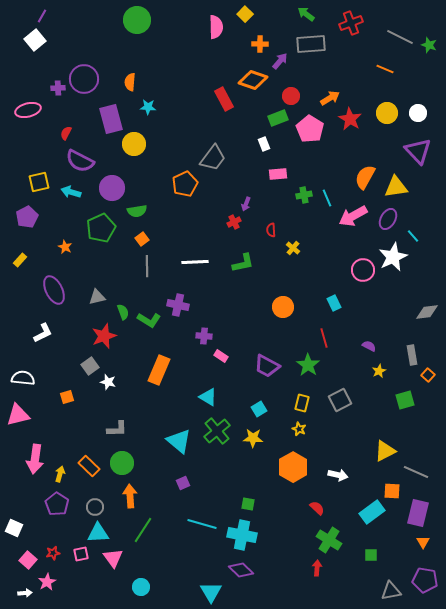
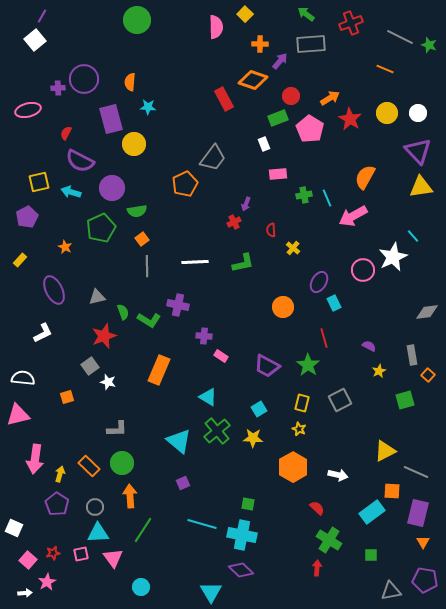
yellow triangle at (396, 187): moved 25 px right
purple ellipse at (388, 219): moved 69 px left, 63 px down
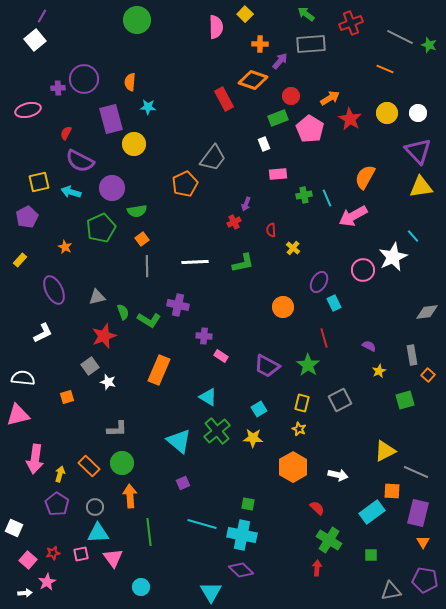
green line at (143, 530): moved 6 px right, 2 px down; rotated 40 degrees counterclockwise
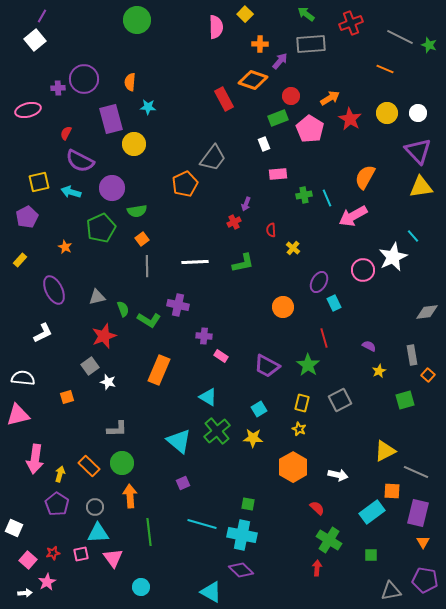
green semicircle at (123, 312): moved 3 px up
cyan triangle at (211, 592): rotated 30 degrees counterclockwise
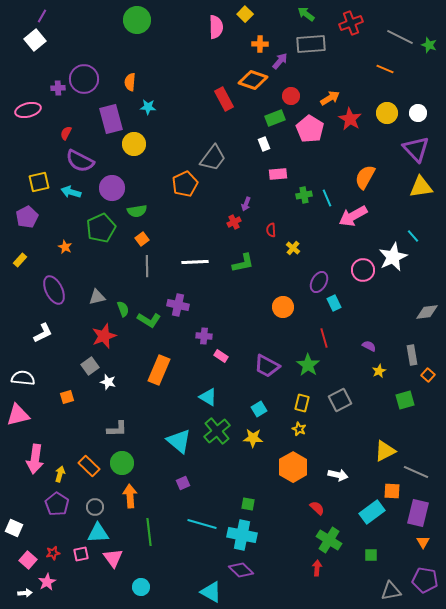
green rectangle at (278, 118): moved 3 px left
purple triangle at (418, 151): moved 2 px left, 2 px up
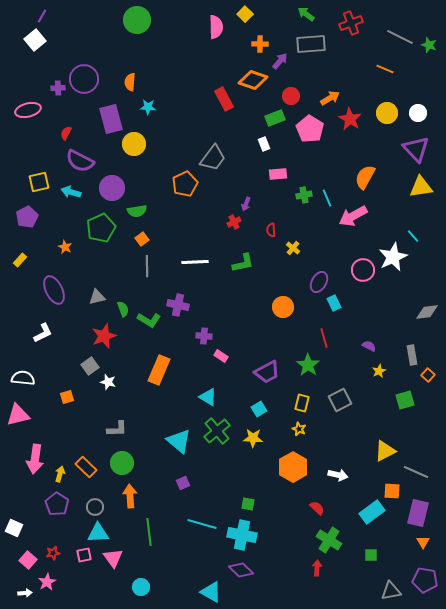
purple trapezoid at (267, 366): moved 6 px down; rotated 56 degrees counterclockwise
orange rectangle at (89, 466): moved 3 px left, 1 px down
pink square at (81, 554): moved 3 px right, 1 px down
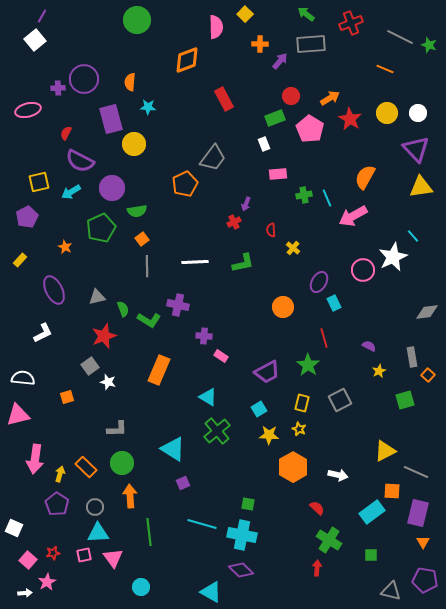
orange diamond at (253, 80): moved 66 px left, 20 px up; rotated 40 degrees counterclockwise
cyan arrow at (71, 192): rotated 48 degrees counterclockwise
gray rectangle at (412, 355): moved 2 px down
yellow star at (253, 438): moved 16 px right, 3 px up
cyan triangle at (179, 441): moved 6 px left, 8 px down; rotated 8 degrees counterclockwise
gray triangle at (391, 591): rotated 25 degrees clockwise
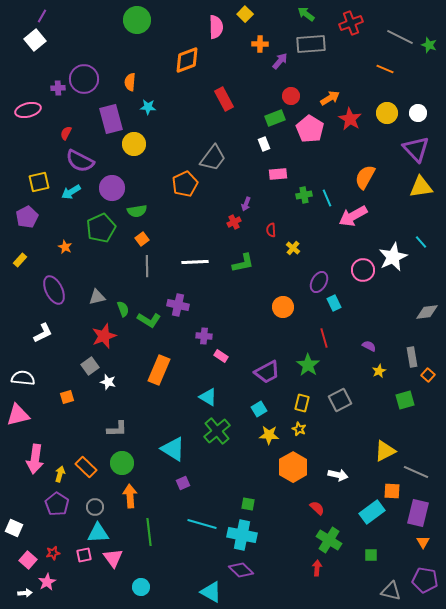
cyan line at (413, 236): moved 8 px right, 6 px down
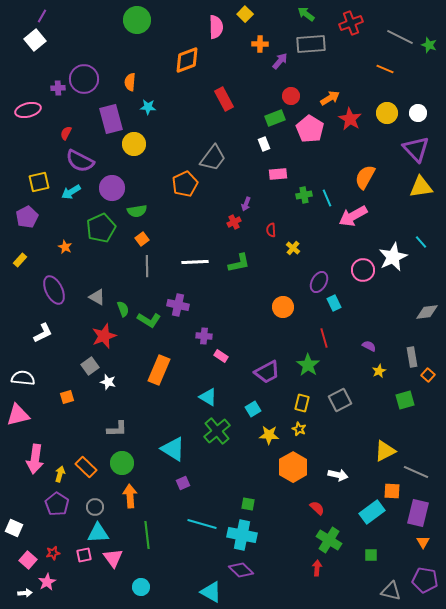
green L-shape at (243, 263): moved 4 px left
gray triangle at (97, 297): rotated 42 degrees clockwise
cyan square at (259, 409): moved 6 px left
green line at (149, 532): moved 2 px left, 3 px down
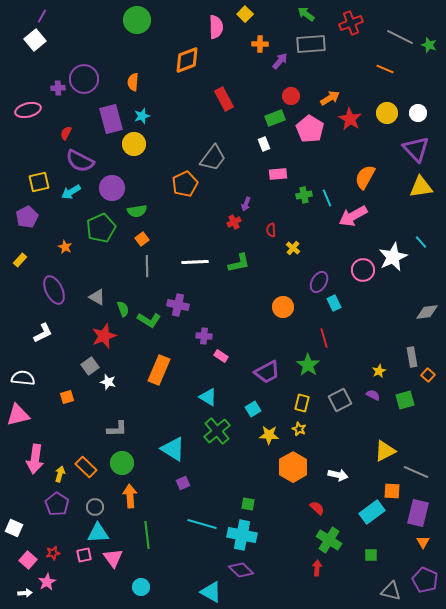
orange semicircle at (130, 82): moved 3 px right
cyan star at (148, 107): moved 6 px left, 9 px down; rotated 21 degrees counterclockwise
purple semicircle at (369, 346): moved 4 px right, 49 px down
purple pentagon at (425, 580): rotated 15 degrees clockwise
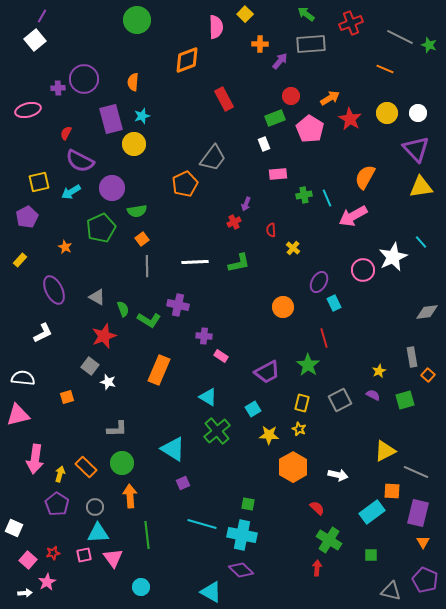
gray square at (90, 366): rotated 18 degrees counterclockwise
